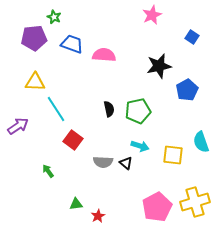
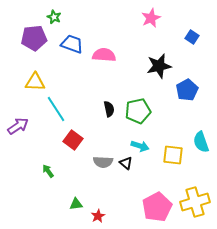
pink star: moved 1 px left, 3 px down
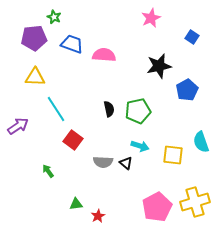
yellow triangle: moved 5 px up
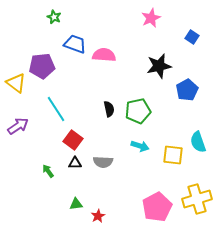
purple pentagon: moved 8 px right, 28 px down
blue trapezoid: moved 3 px right
yellow triangle: moved 19 px left, 6 px down; rotated 35 degrees clockwise
cyan semicircle: moved 3 px left
black triangle: moved 51 px left; rotated 40 degrees counterclockwise
yellow cross: moved 2 px right, 3 px up
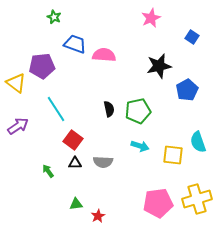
pink pentagon: moved 1 px right, 4 px up; rotated 20 degrees clockwise
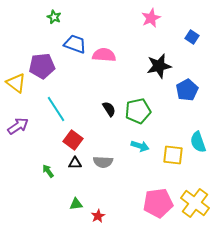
black semicircle: rotated 21 degrees counterclockwise
yellow cross: moved 2 px left, 4 px down; rotated 36 degrees counterclockwise
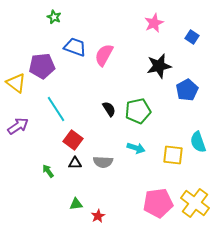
pink star: moved 3 px right, 5 px down
blue trapezoid: moved 3 px down
pink semicircle: rotated 65 degrees counterclockwise
cyan arrow: moved 4 px left, 2 px down
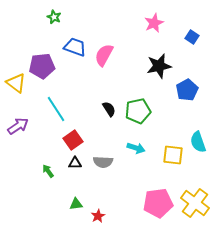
red square: rotated 18 degrees clockwise
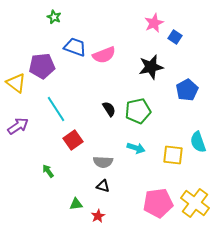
blue square: moved 17 px left
pink semicircle: rotated 140 degrees counterclockwise
black star: moved 8 px left, 1 px down
black triangle: moved 28 px right, 23 px down; rotated 16 degrees clockwise
